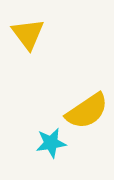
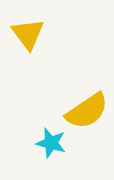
cyan star: rotated 24 degrees clockwise
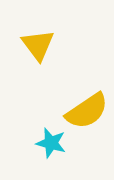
yellow triangle: moved 10 px right, 11 px down
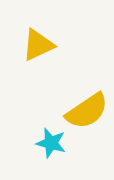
yellow triangle: rotated 42 degrees clockwise
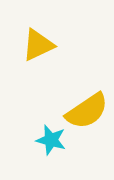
cyan star: moved 3 px up
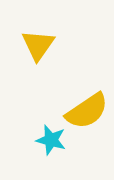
yellow triangle: rotated 30 degrees counterclockwise
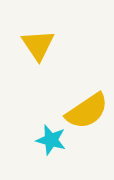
yellow triangle: rotated 9 degrees counterclockwise
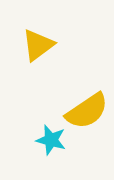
yellow triangle: rotated 27 degrees clockwise
